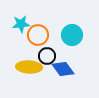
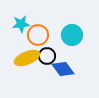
yellow ellipse: moved 2 px left, 9 px up; rotated 25 degrees counterclockwise
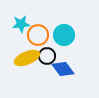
cyan circle: moved 8 px left
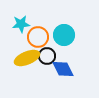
orange circle: moved 2 px down
blue diamond: rotated 10 degrees clockwise
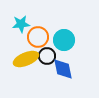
cyan circle: moved 5 px down
yellow ellipse: moved 1 px left, 1 px down
blue diamond: rotated 15 degrees clockwise
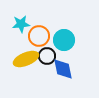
orange circle: moved 1 px right, 1 px up
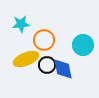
orange circle: moved 5 px right, 4 px down
cyan circle: moved 19 px right, 5 px down
black circle: moved 9 px down
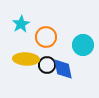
cyan star: rotated 24 degrees counterclockwise
orange circle: moved 2 px right, 3 px up
yellow ellipse: rotated 25 degrees clockwise
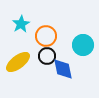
orange circle: moved 1 px up
yellow ellipse: moved 8 px left, 3 px down; rotated 40 degrees counterclockwise
black circle: moved 9 px up
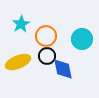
cyan circle: moved 1 px left, 6 px up
yellow ellipse: rotated 15 degrees clockwise
